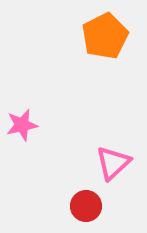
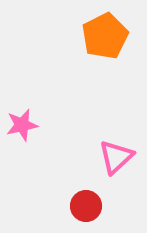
pink triangle: moved 3 px right, 6 px up
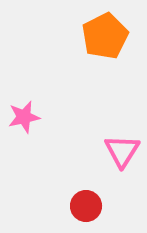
pink star: moved 2 px right, 8 px up
pink triangle: moved 6 px right, 6 px up; rotated 15 degrees counterclockwise
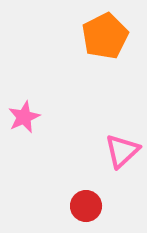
pink star: rotated 12 degrees counterclockwise
pink triangle: rotated 15 degrees clockwise
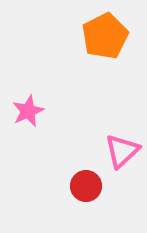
pink star: moved 4 px right, 6 px up
red circle: moved 20 px up
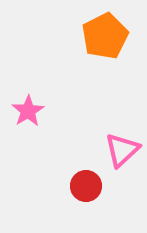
pink star: rotated 8 degrees counterclockwise
pink triangle: moved 1 px up
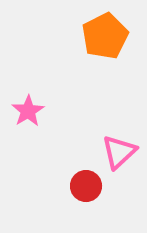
pink triangle: moved 3 px left, 2 px down
